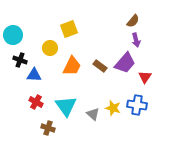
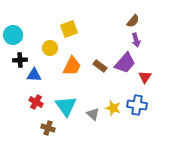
black cross: rotated 24 degrees counterclockwise
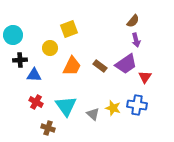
purple trapezoid: moved 1 px right, 1 px down; rotated 15 degrees clockwise
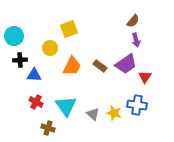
cyan circle: moved 1 px right, 1 px down
yellow star: moved 1 px right, 5 px down
